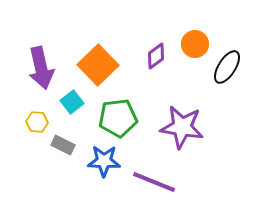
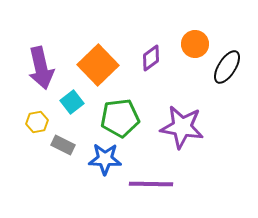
purple diamond: moved 5 px left, 2 px down
green pentagon: moved 2 px right
yellow hexagon: rotated 15 degrees counterclockwise
blue star: moved 1 px right, 2 px up
purple line: moved 3 px left, 2 px down; rotated 21 degrees counterclockwise
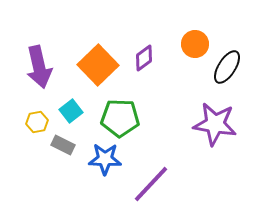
purple diamond: moved 7 px left
purple arrow: moved 2 px left, 1 px up
cyan square: moved 1 px left, 9 px down
green pentagon: rotated 9 degrees clockwise
purple star: moved 33 px right, 3 px up
purple line: rotated 48 degrees counterclockwise
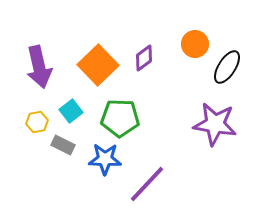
purple line: moved 4 px left
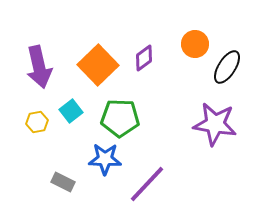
gray rectangle: moved 37 px down
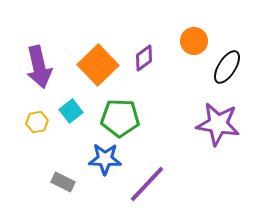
orange circle: moved 1 px left, 3 px up
purple star: moved 3 px right
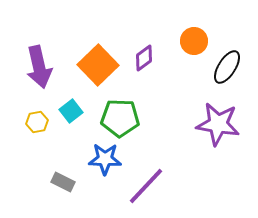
purple line: moved 1 px left, 2 px down
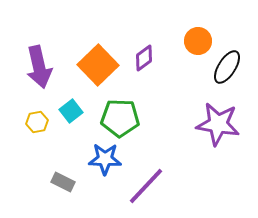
orange circle: moved 4 px right
